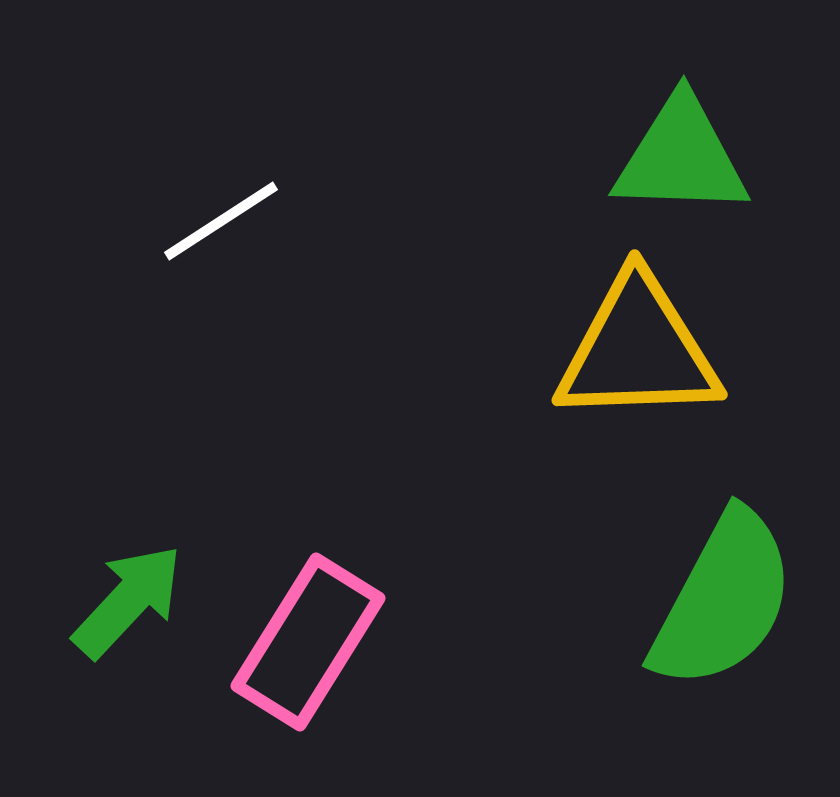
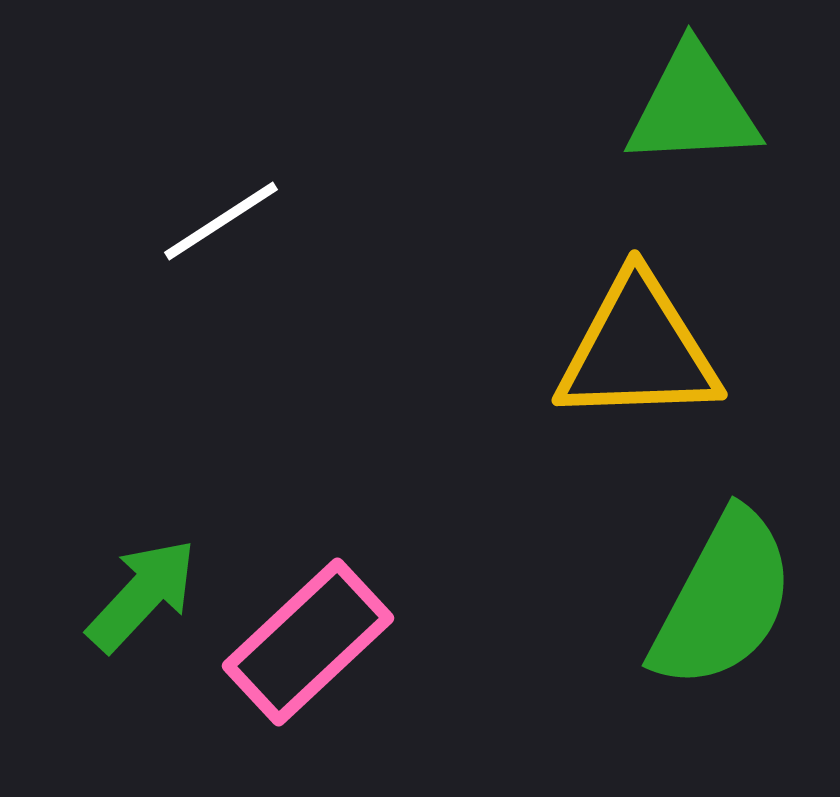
green triangle: moved 12 px right, 50 px up; rotated 5 degrees counterclockwise
green arrow: moved 14 px right, 6 px up
pink rectangle: rotated 15 degrees clockwise
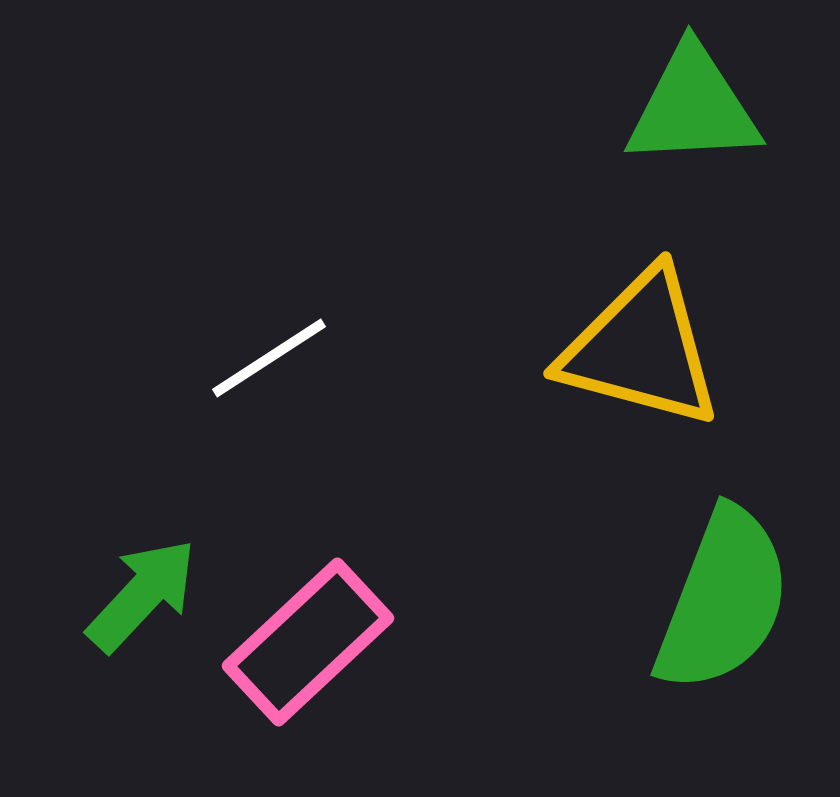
white line: moved 48 px right, 137 px down
yellow triangle: moved 3 px right, 1 px up; rotated 17 degrees clockwise
green semicircle: rotated 7 degrees counterclockwise
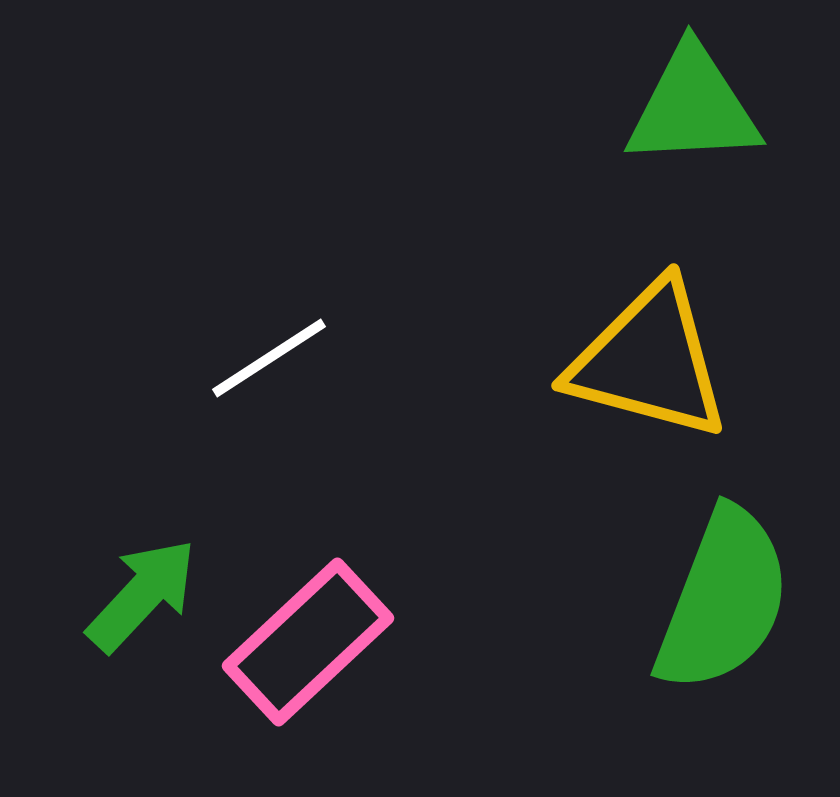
yellow triangle: moved 8 px right, 12 px down
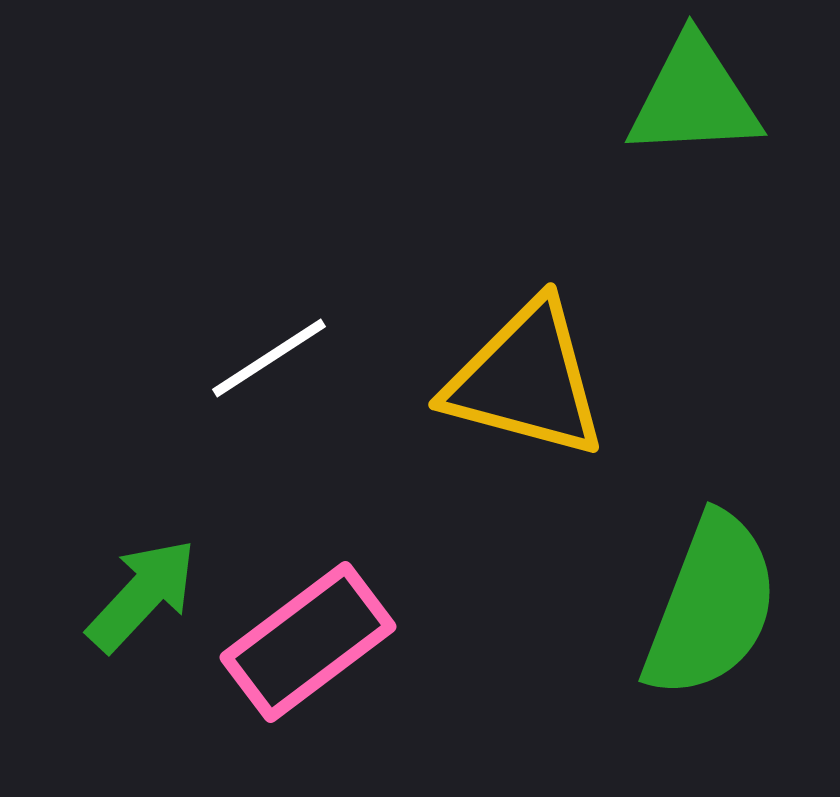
green triangle: moved 1 px right, 9 px up
yellow triangle: moved 123 px left, 19 px down
green semicircle: moved 12 px left, 6 px down
pink rectangle: rotated 6 degrees clockwise
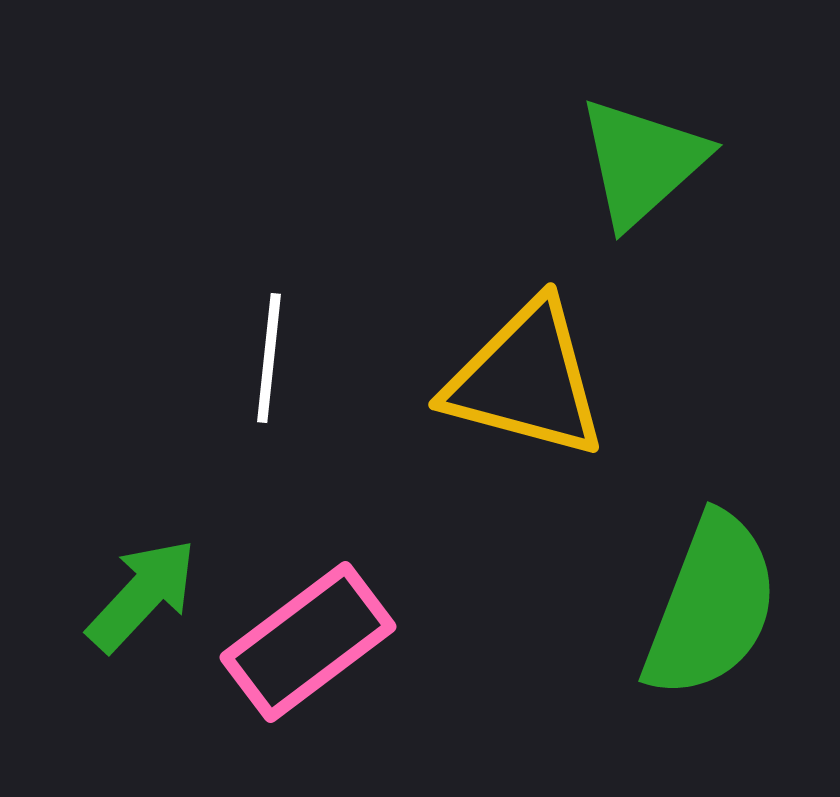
green triangle: moved 52 px left, 64 px down; rotated 39 degrees counterclockwise
white line: rotated 51 degrees counterclockwise
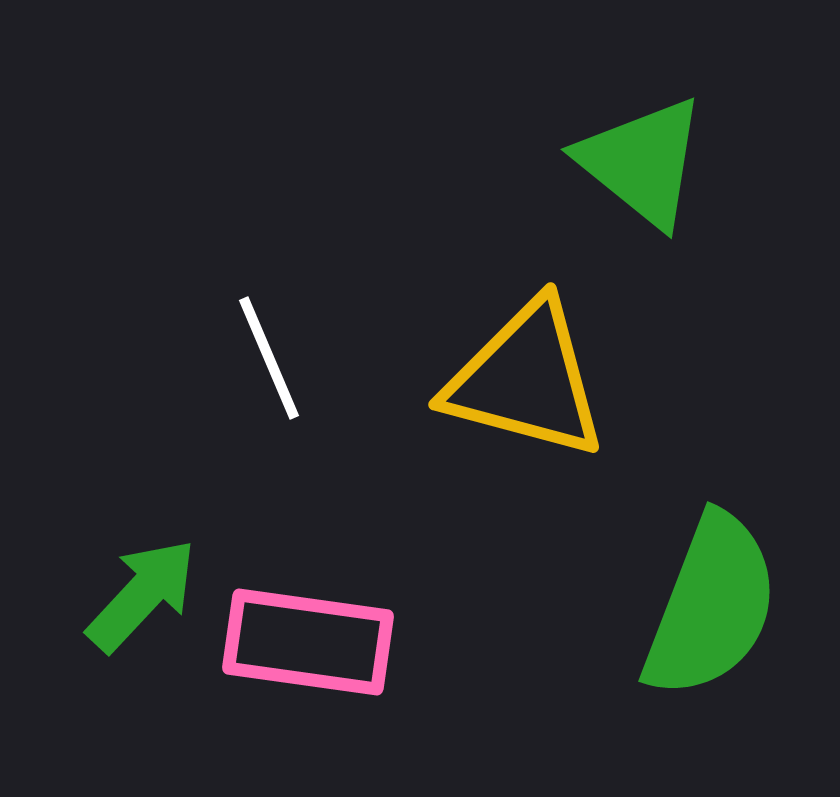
green triangle: rotated 39 degrees counterclockwise
white line: rotated 29 degrees counterclockwise
pink rectangle: rotated 45 degrees clockwise
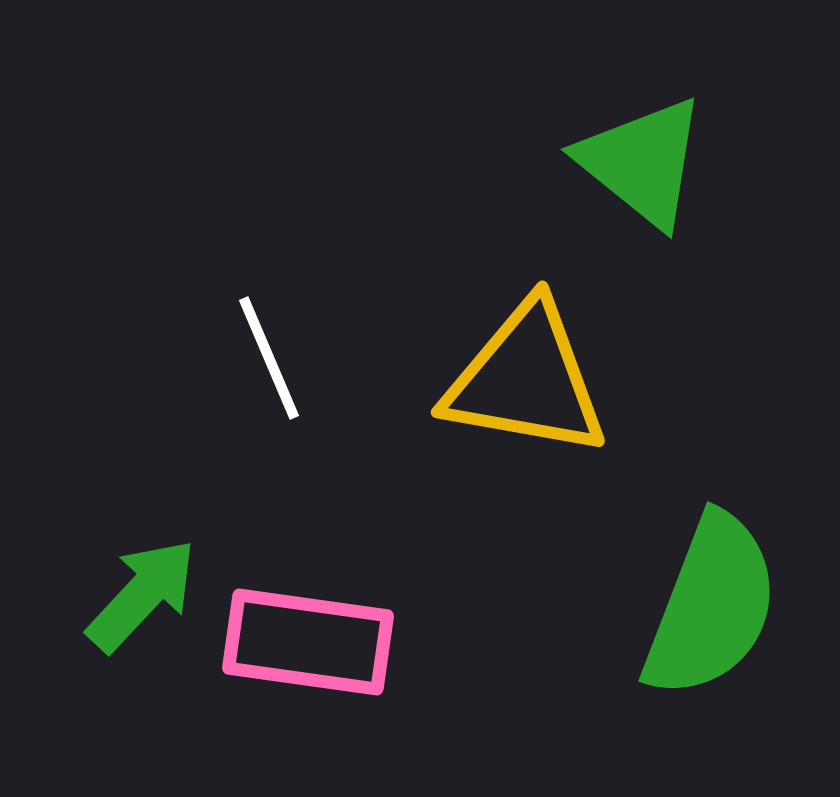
yellow triangle: rotated 5 degrees counterclockwise
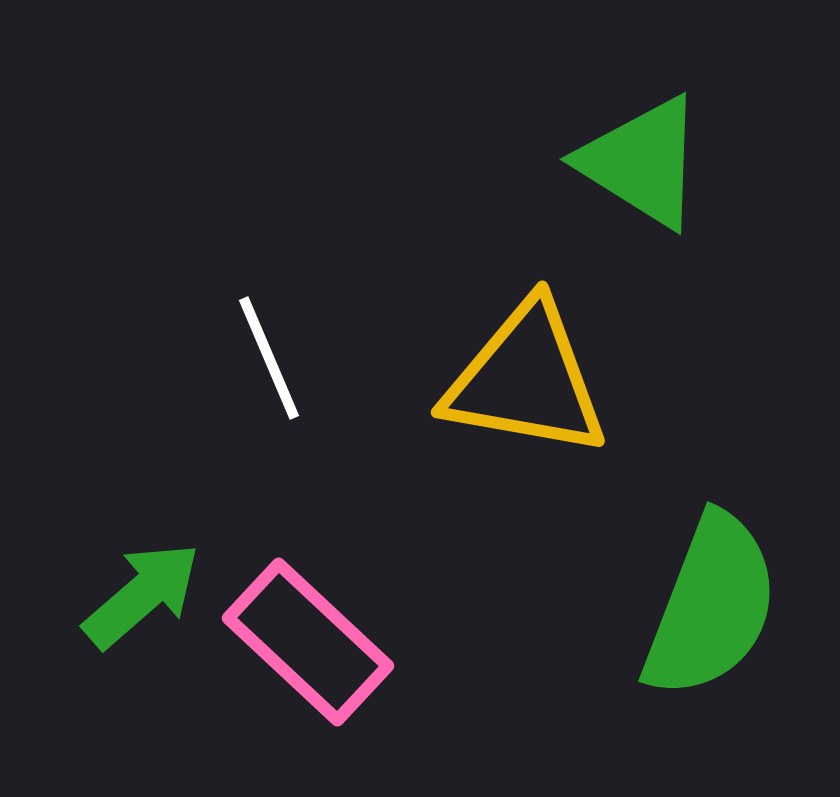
green triangle: rotated 7 degrees counterclockwise
green arrow: rotated 6 degrees clockwise
pink rectangle: rotated 35 degrees clockwise
